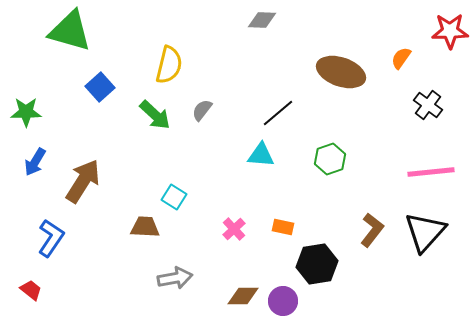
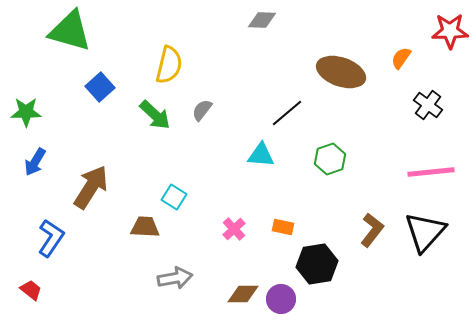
black line: moved 9 px right
brown arrow: moved 8 px right, 6 px down
brown diamond: moved 2 px up
purple circle: moved 2 px left, 2 px up
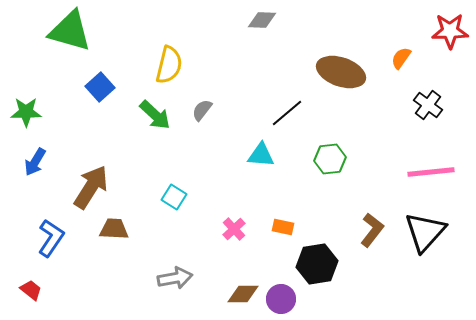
green hexagon: rotated 12 degrees clockwise
brown trapezoid: moved 31 px left, 2 px down
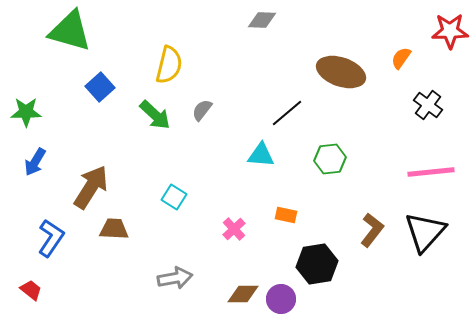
orange rectangle: moved 3 px right, 12 px up
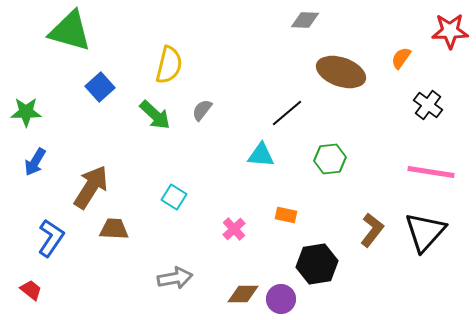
gray diamond: moved 43 px right
pink line: rotated 15 degrees clockwise
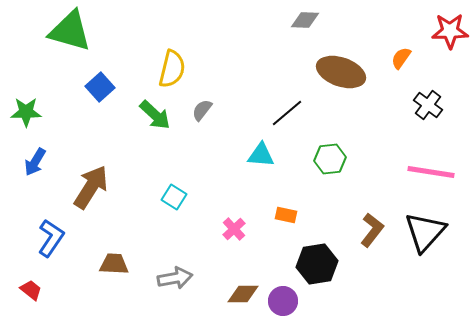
yellow semicircle: moved 3 px right, 4 px down
brown trapezoid: moved 35 px down
purple circle: moved 2 px right, 2 px down
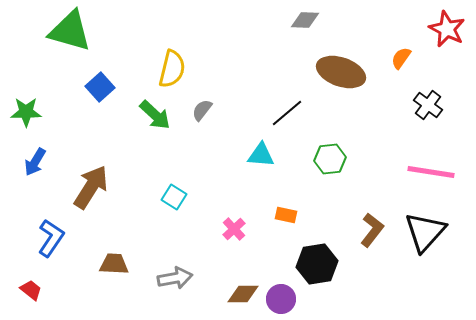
red star: moved 3 px left, 2 px up; rotated 27 degrees clockwise
purple circle: moved 2 px left, 2 px up
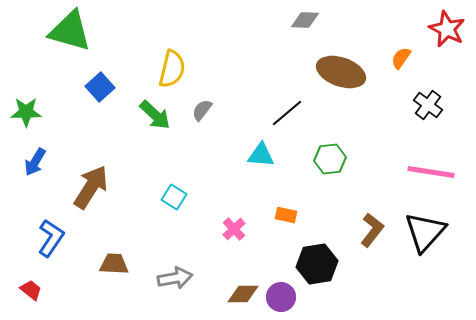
purple circle: moved 2 px up
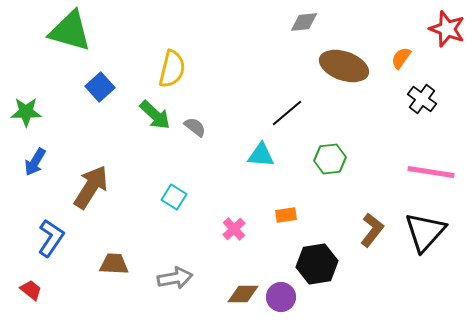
gray diamond: moved 1 px left, 2 px down; rotated 8 degrees counterclockwise
red star: rotated 6 degrees counterclockwise
brown ellipse: moved 3 px right, 6 px up
black cross: moved 6 px left, 6 px up
gray semicircle: moved 7 px left, 17 px down; rotated 90 degrees clockwise
orange rectangle: rotated 20 degrees counterclockwise
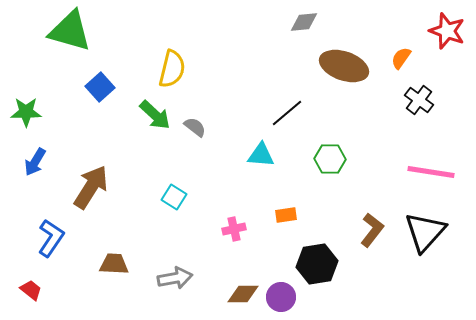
red star: moved 2 px down
black cross: moved 3 px left, 1 px down
green hexagon: rotated 8 degrees clockwise
pink cross: rotated 30 degrees clockwise
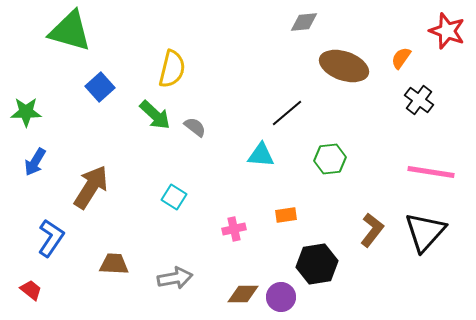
green hexagon: rotated 8 degrees counterclockwise
